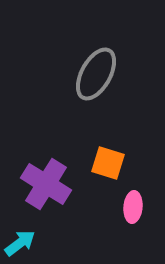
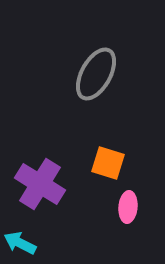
purple cross: moved 6 px left
pink ellipse: moved 5 px left
cyan arrow: rotated 116 degrees counterclockwise
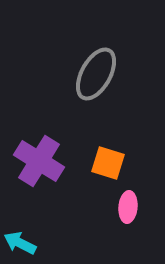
purple cross: moved 1 px left, 23 px up
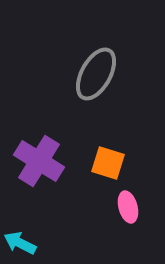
pink ellipse: rotated 20 degrees counterclockwise
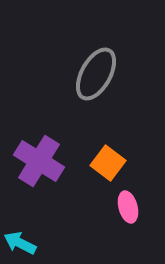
orange square: rotated 20 degrees clockwise
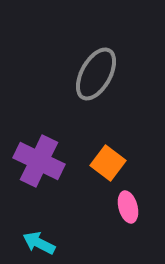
purple cross: rotated 6 degrees counterclockwise
cyan arrow: moved 19 px right
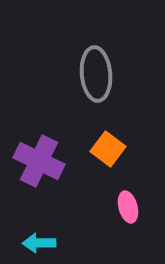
gray ellipse: rotated 34 degrees counterclockwise
orange square: moved 14 px up
cyan arrow: rotated 28 degrees counterclockwise
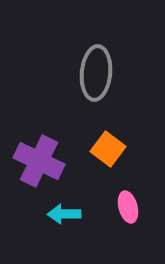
gray ellipse: moved 1 px up; rotated 10 degrees clockwise
cyan arrow: moved 25 px right, 29 px up
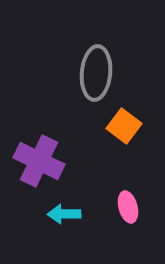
orange square: moved 16 px right, 23 px up
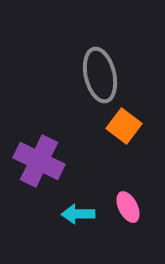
gray ellipse: moved 4 px right, 2 px down; rotated 18 degrees counterclockwise
pink ellipse: rotated 12 degrees counterclockwise
cyan arrow: moved 14 px right
